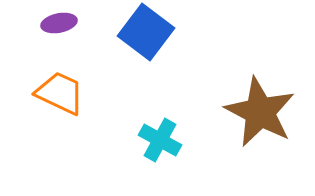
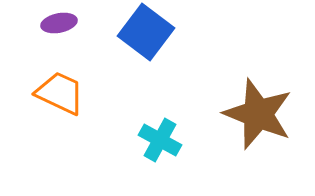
brown star: moved 2 px left, 2 px down; rotated 6 degrees counterclockwise
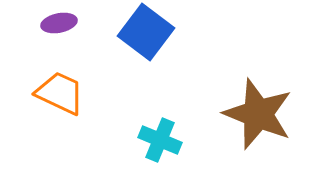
cyan cross: rotated 6 degrees counterclockwise
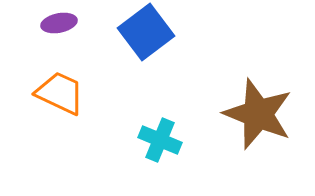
blue square: rotated 16 degrees clockwise
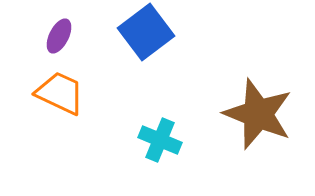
purple ellipse: moved 13 px down; rotated 52 degrees counterclockwise
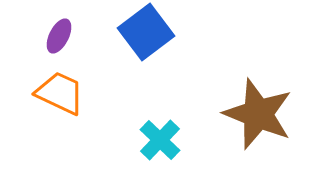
cyan cross: rotated 21 degrees clockwise
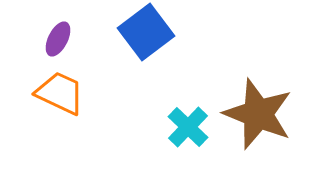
purple ellipse: moved 1 px left, 3 px down
cyan cross: moved 28 px right, 13 px up
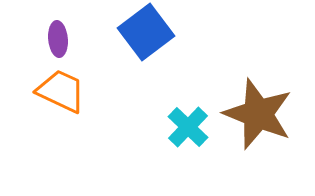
purple ellipse: rotated 32 degrees counterclockwise
orange trapezoid: moved 1 px right, 2 px up
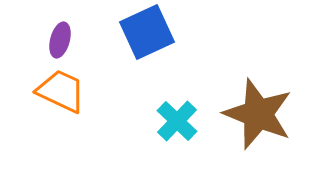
blue square: moved 1 px right; rotated 12 degrees clockwise
purple ellipse: moved 2 px right, 1 px down; rotated 20 degrees clockwise
cyan cross: moved 11 px left, 6 px up
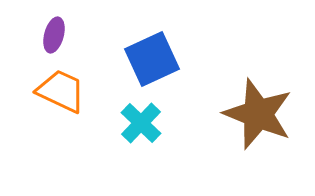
blue square: moved 5 px right, 27 px down
purple ellipse: moved 6 px left, 5 px up
cyan cross: moved 36 px left, 2 px down
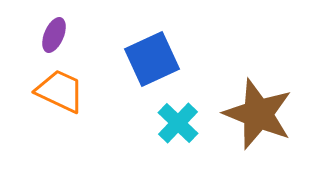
purple ellipse: rotated 8 degrees clockwise
orange trapezoid: moved 1 px left
cyan cross: moved 37 px right
